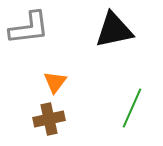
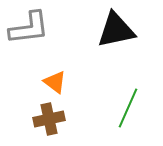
black triangle: moved 2 px right
orange triangle: rotated 30 degrees counterclockwise
green line: moved 4 px left
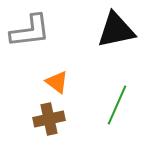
gray L-shape: moved 1 px right, 3 px down
orange triangle: moved 2 px right
green line: moved 11 px left, 3 px up
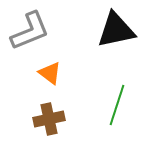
gray L-shape: rotated 15 degrees counterclockwise
orange triangle: moved 7 px left, 9 px up
green line: rotated 6 degrees counterclockwise
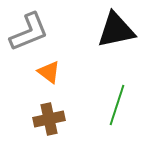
gray L-shape: moved 1 px left, 1 px down
orange triangle: moved 1 px left, 1 px up
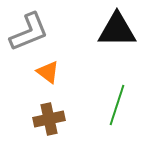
black triangle: moved 1 px right; rotated 12 degrees clockwise
orange triangle: moved 1 px left
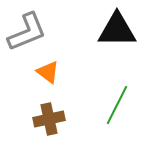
gray L-shape: moved 2 px left
green line: rotated 9 degrees clockwise
